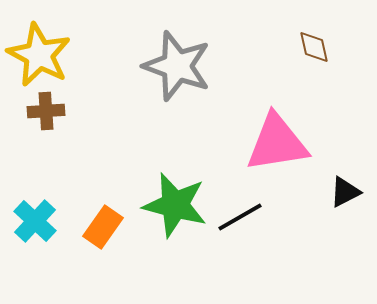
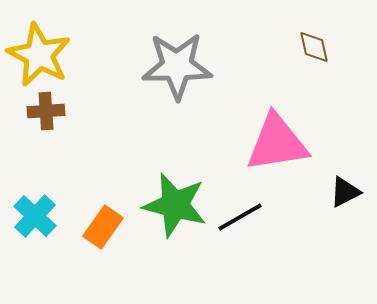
gray star: rotated 20 degrees counterclockwise
cyan cross: moved 5 px up
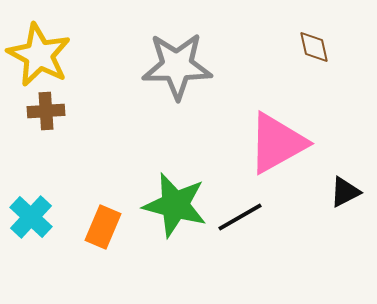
pink triangle: rotated 20 degrees counterclockwise
cyan cross: moved 4 px left, 1 px down
orange rectangle: rotated 12 degrees counterclockwise
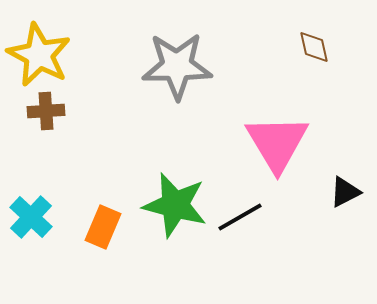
pink triangle: rotated 32 degrees counterclockwise
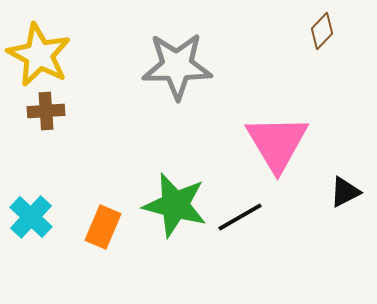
brown diamond: moved 8 px right, 16 px up; rotated 57 degrees clockwise
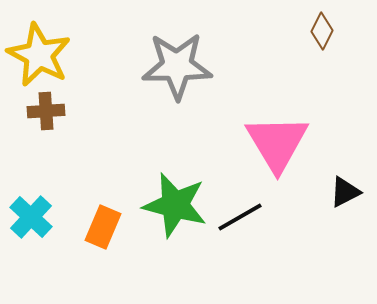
brown diamond: rotated 18 degrees counterclockwise
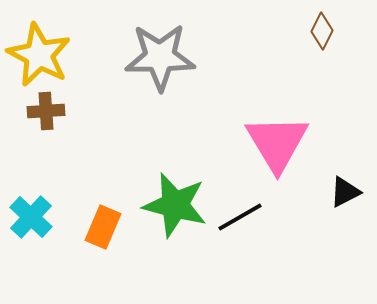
gray star: moved 17 px left, 9 px up
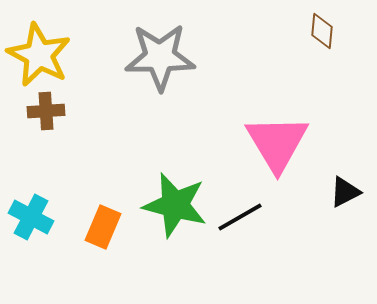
brown diamond: rotated 21 degrees counterclockwise
cyan cross: rotated 15 degrees counterclockwise
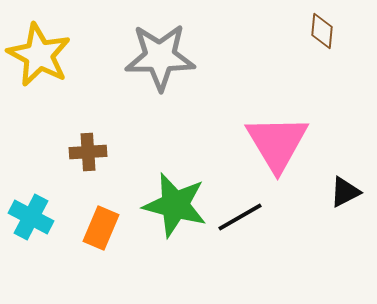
brown cross: moved 42 px right, 41 px down
orange rectangle: moved 2 px left, 1 px down
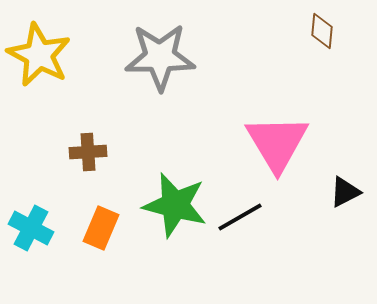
cyan cross: moved 11 px down
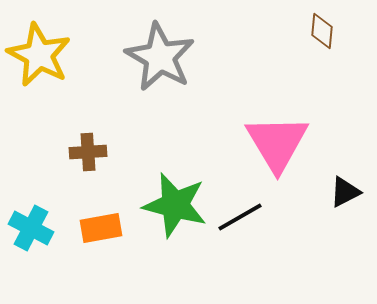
gray star: rotated 30 degrees clockwise
orange rectangle: rotated 57 degrees clockwise
